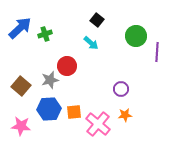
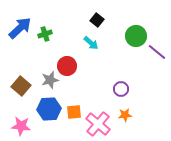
purple line: rotated 54 degrees counterclockwise
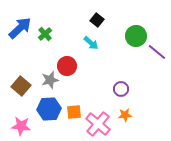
green cross: rotated 24 degrees counterclockwise
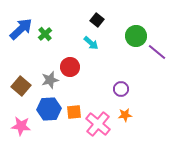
blue arrow: moved 1 px right, 1 px down
red circle: moved 3 px right, 1 px down
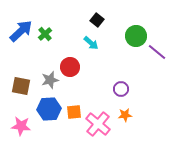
blue arrow: moved 2 px down
brown square: rotated 30 degrees counterclockwise
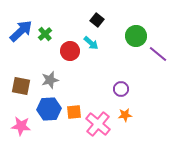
purple line: moved 1 px right, 2 px down
red circle: moved 16 px up
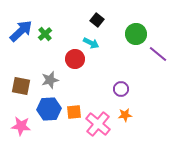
green circle: moved 2 px up
cyan arrow: rotated 14 degrees counterclockwise
red circle: moved 5 px right, 8 px down
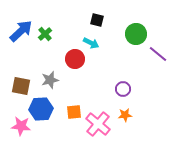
black square: rotated 24 degrees counterclockwise
purple circle: moved 2 px right
blue hexagon: moved 8 px left
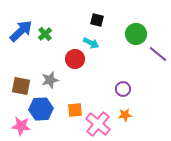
orange square: moved 1 px right, 2 px up
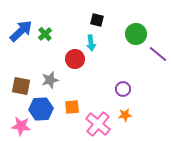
cyan arrow: rotated 56 degrees clockwise
orange square: moved 3 px left, 3 px up
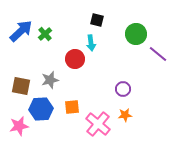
pink star: moved 2 px left; rotated 18 degrees counterclockwise
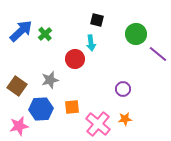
brown square: moved 4 px left; rotated 24 degrees clockwise
orange star: moved 4 px down
